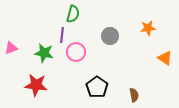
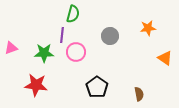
green star: rotated 12 degrees counterclockwise
brown semicircle: moved 5 px right, 1 px up
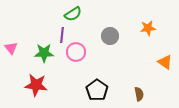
green semicircle: rotated 42 degrees clockwise
pink triangle: rotated 48 degrees counterclockwise
orange triangle: moved 4 px down
black pentagon: moved 3 px down
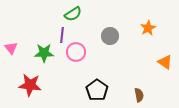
orange star: rotated 21 degrees counterclockwise
red star: moved 6 px left
brown semicircle: moved 1 px down
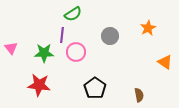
red star: moved 9 px right
black pentagon: moved 2 px left, 2 px up
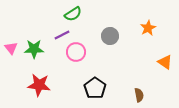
purple line: rotated 56 degrees clockwise
green star: moved 10 px left, 4 px up
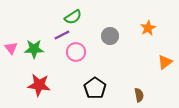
green semicircle: moved 3 px down
orange triangle: rotated 49 degrees clockwise
